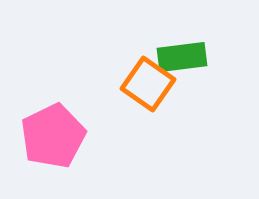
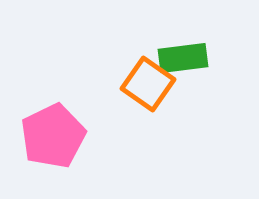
green rectangle: moved 1 px right, 1 px down
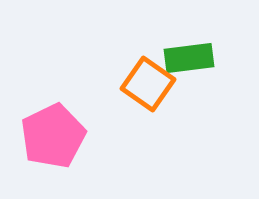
green rectangle: moved 6 px right
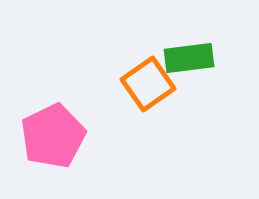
orange square: rotated 20 degrees clockwise
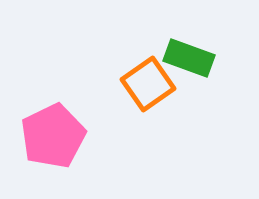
green rectangle: rotated 27 degrees clockwise
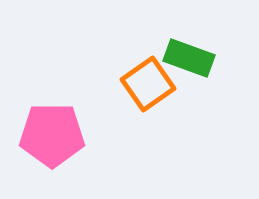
pink pentagon: moved 1 px left, 1 px up; rotated 26 degrees clockwise
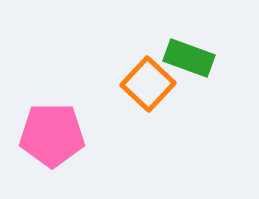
orange square: rotated 12 degrees counterclockwise
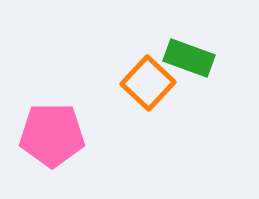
orange square: moved 1 px up
